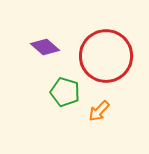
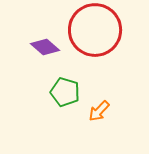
red circle: moved 11 px left, 26 px up
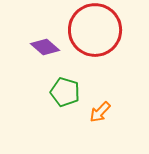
orange arrow: moved 1 px right, 1 px down
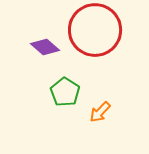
green pentagon: rotated 16 degrees clockwise
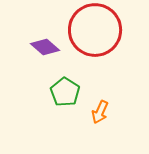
orange arrow: rotated 20 degrees counterclockwise
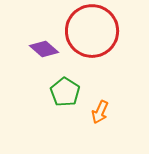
red circle: moved 3 px left, 1 px down
purple diamond: moved 1 px left, 2 px down
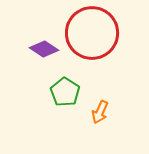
red circle: moved 2 px down
purple diamond: rotated 8 degrees counterclockwise
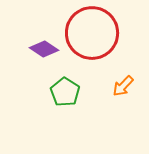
orange arrow: moved 23 px right, 26 px up; rotated 20 degrees clockwise
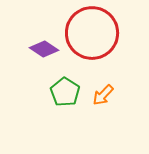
orange arrow: moved 20 px left, 9 px down
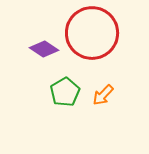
green pentagon: rotated 8 degrees clockwise
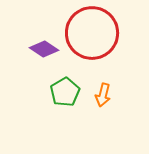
orange arrow: rotated 30 degrees counterclockwise
